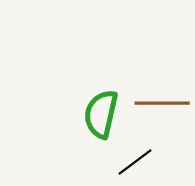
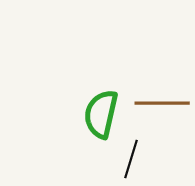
black line: moved 4 px left, 3 px up; rotated 36 degrees counterclockwise
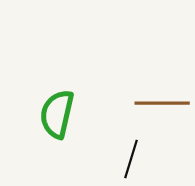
green semicircle: moved 44 px left
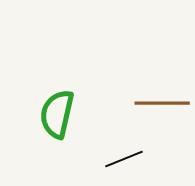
black line: moved 7 px left; rotated 51 degrees clockwise
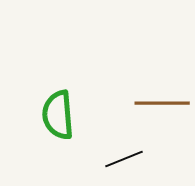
green semicircle: moved 1 px right, 1 px down; rotated 18 degrees counterclockwise
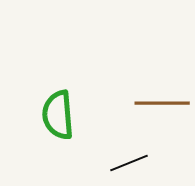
black line: moved 5 px right, 4 px down
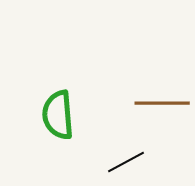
black line: moved 3 px left, 1 px up; rotated 6 degrees counterclockwise
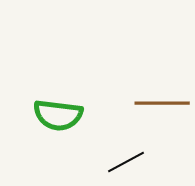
green semicircle: rotated 78 degrees counterclockwise
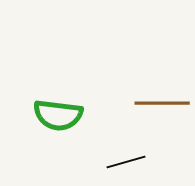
black line: rotated 12 degrees clockwise
